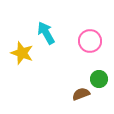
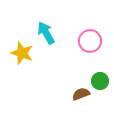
green circle: moved 1 px right, 2 px down
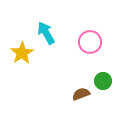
pink circle: moved 1 px down
yellow star: rotated 20 degrees clockwise
green circle: moved 3 px right
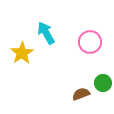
green circle: moved 2 px down
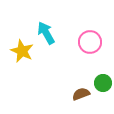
yellow star: moved 2 px up; rotated 15 degrees counterclockwise
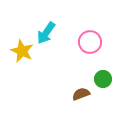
cyan arrow: rotated 115 degrees counterclockwise
green circle: moved 4 px up
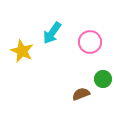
cyan arrow: moved 6 px right
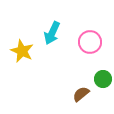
cyan arrow: rotated 10 degrees counterclockwise
brown semicircle: rotated 18 degrees counterclockwise
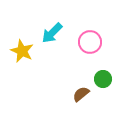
cyan arrow: rotated 20 degrees clockwise
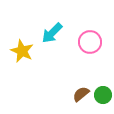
green circle: moved 16 px down
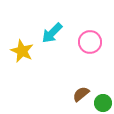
green circle: moved 8 px down
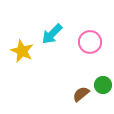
cyan arrow: moved 1 px down
green circle: moved 18 px up
